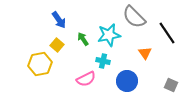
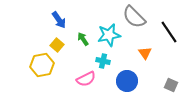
black line: moved 2 px right, 1 px up
yellow hexagon: moved 2 px right, 1 px down
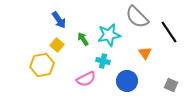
gray semicircle: moved 3 px right
